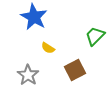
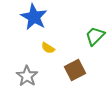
gray star: moved 1 px left, 1 px down
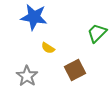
blue star: rotated 20 degrees counterclockwise
green trapezoid: moved 2 px right, 3 px up
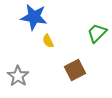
yellow semicircle: moved 7 px up; rotated 32 degrees clockwise
gray star: moved 9 px left
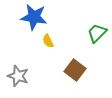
brown square: rotated 25 degrees counterclockwise
gray star: rotated 15 degrees counterclockwise
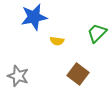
blue star: rotated 20 degrees counterclockwise
yellow semicircle: moved 9 px right; rotated 56 degrees counterclockwise
brown square: moved 3 px right, 4 px down
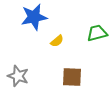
green trapezoid: rotated 30 degrees clockwise
yellow semicircle: rotated 48 degrees counterclockwise
brown square: moved 6 px left, 3 px down; rotated 35 degrees counterclockwise
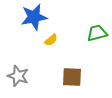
yellow semicircle: moved 6 px left, 1 px up
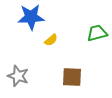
blue star: moved 3 px left; rotated 8 degrees clockwise
